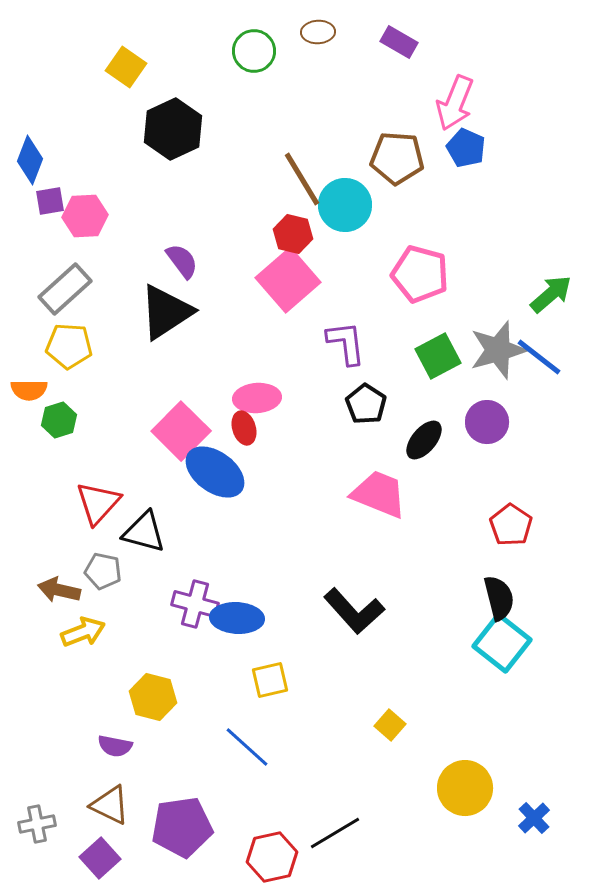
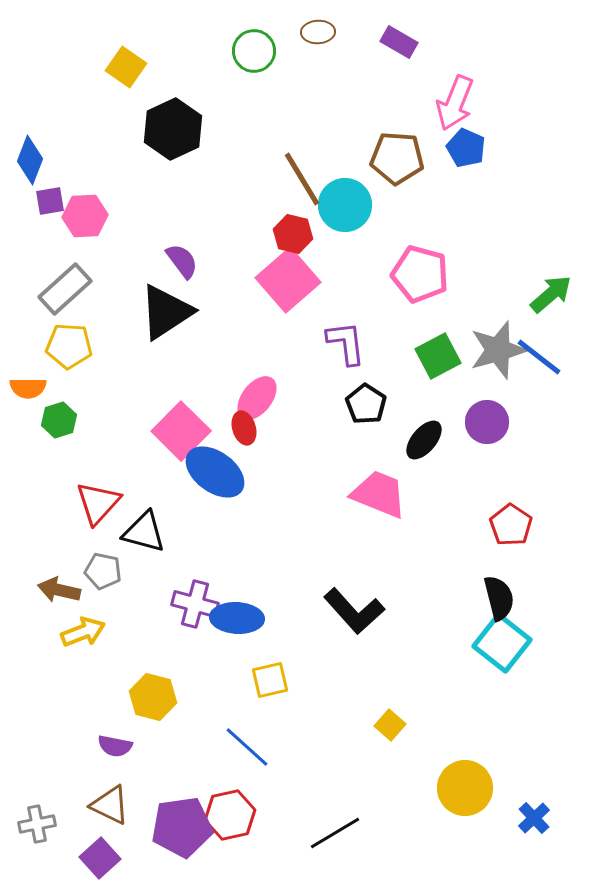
orange semicircle at (29, 390): moved 1 px left, 2 px up
pink ellipse at (257, 398): rotated 48 degrees counterclockwise
red hexagon at (272, 857): moved 42 px left, 42 px up
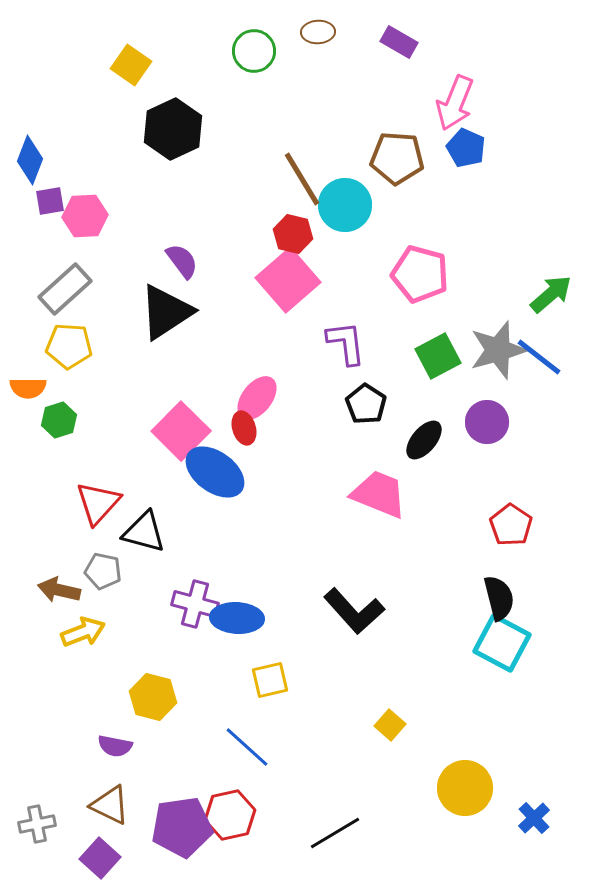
yellow square at (126, 67): moved 5 px right, 2 px up
cyan square at (502, 643): rotated 10 degrees counterclockwise
purple square at (100, 858): rotated 6 degrees counterclockwise
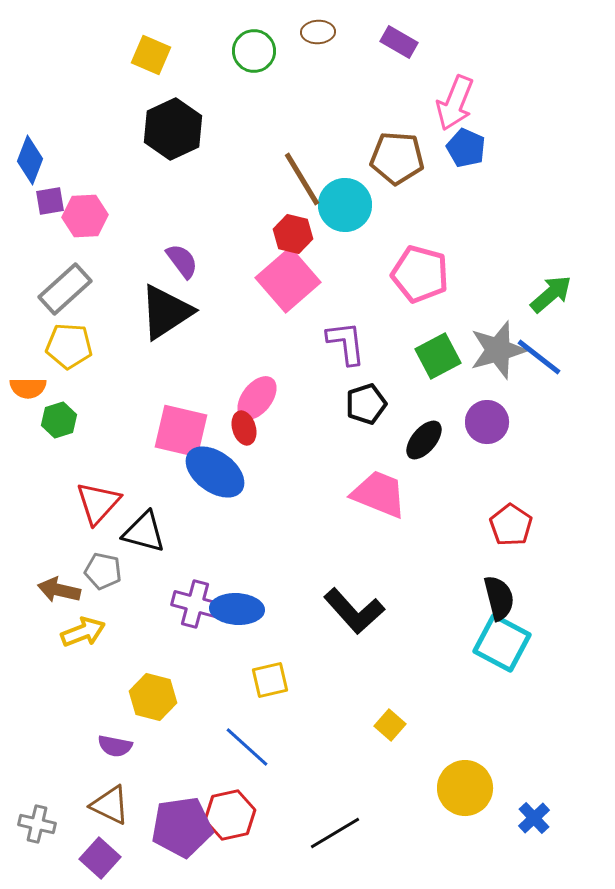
yellow square at (131, 65): moved 20 px right, 10 px up; rotated 12 degrees counterclockwise
black pentagon at (366, 404): rotated 21 degrees clockwise
pink square at (181, 431): rotated 32 degrees counterclockwise
blue ellipse at (237, 618): moved 9 px up
gray cross at (37, 824): rotated 24 degrees clockwise
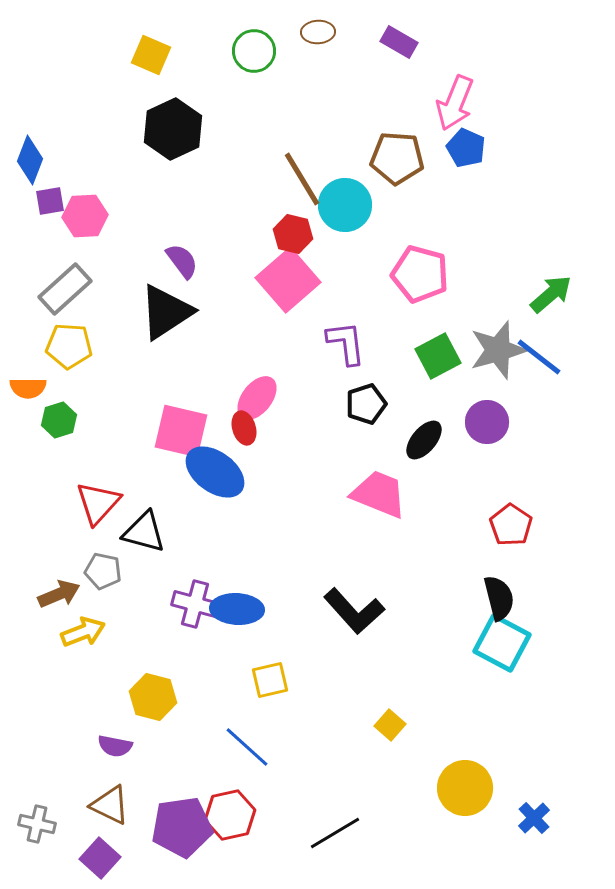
brown arrow at (59, 590): moved 4 px down; rotated 144 degrees clockwise
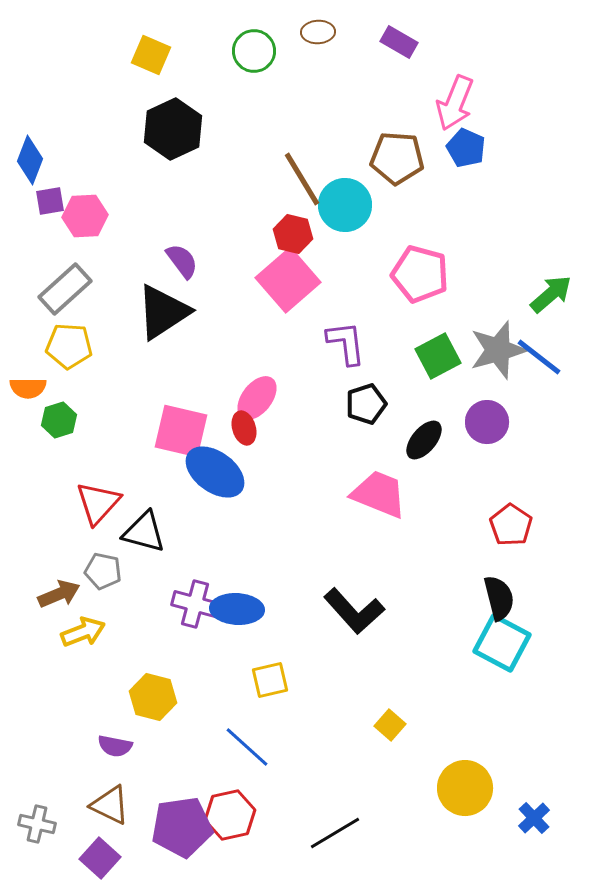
black triangle at (166, 312): moved 3 px left
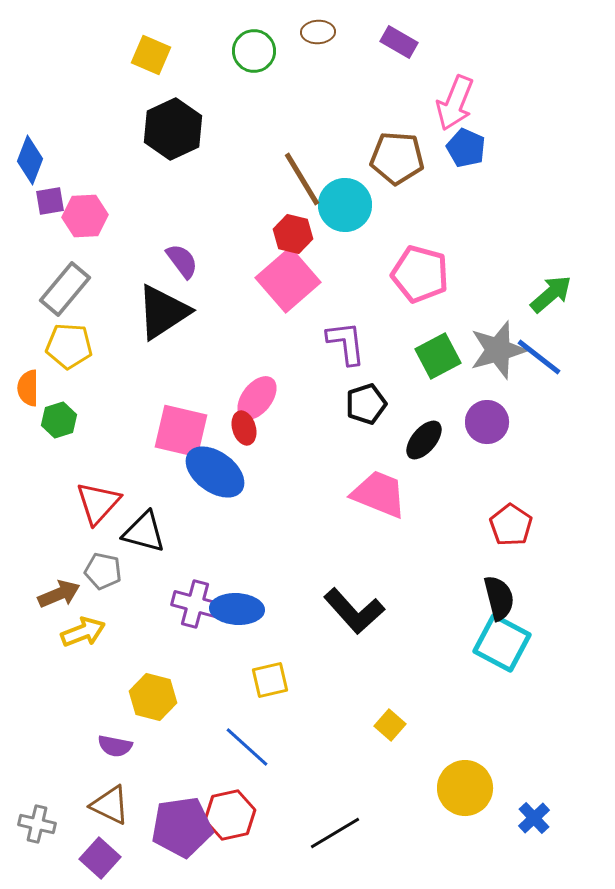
gray rectangle at (65, 289): rotated 8 degrees counterclockwise
orange semicircle at (28, 388): rotated 90 degrees clockwise
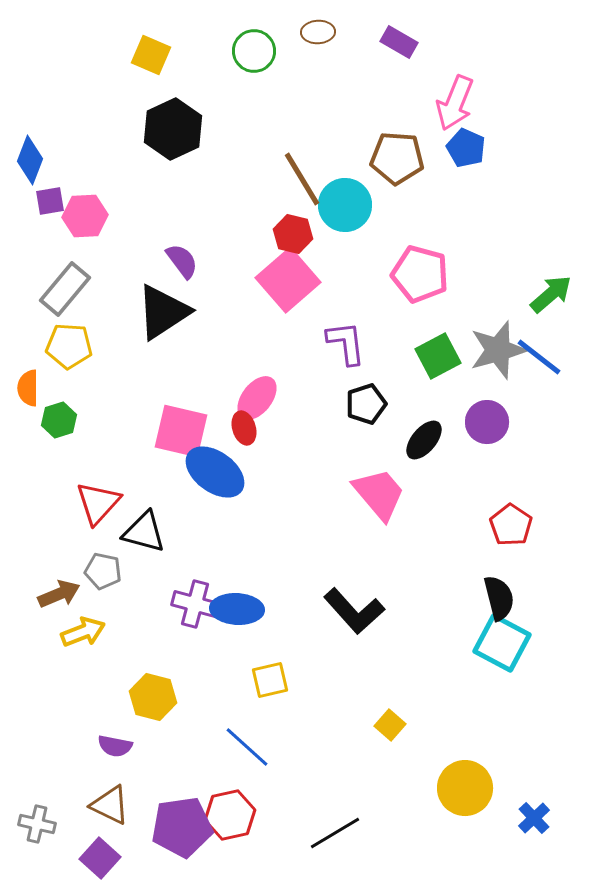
pink trapezoid at (379, 494): rotated 28 degrees clockwise
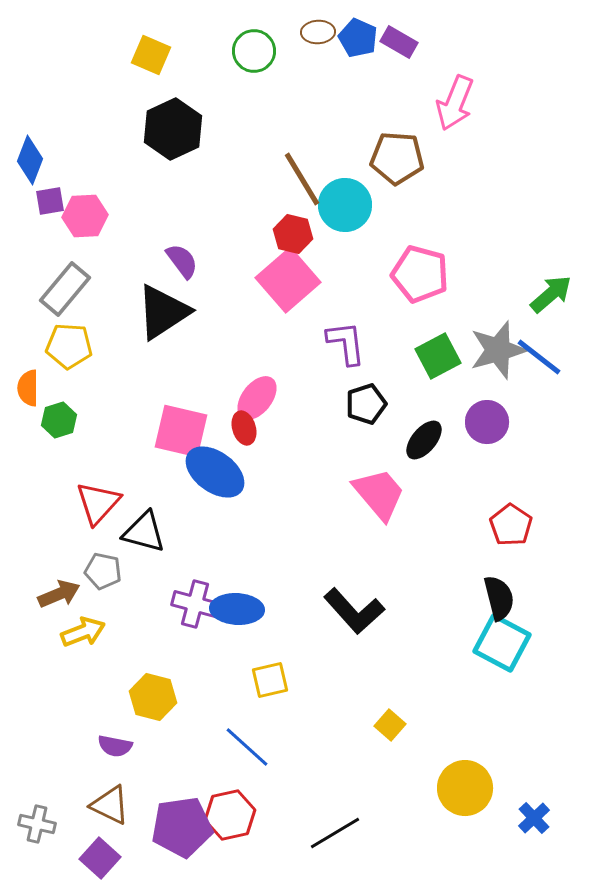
blue pentagon at (466, 148): moved 108 px left, 110 px up
